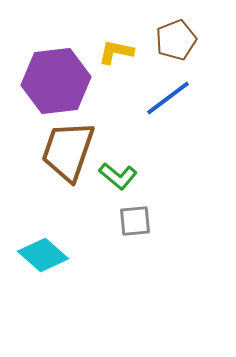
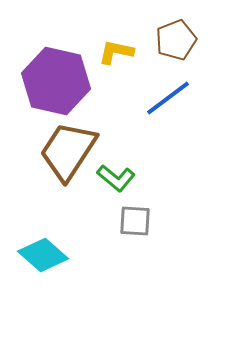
purple hexagon: rotated 20 degrees clockwise
brown trapezoid: rotated 14 degrees clockwise
green L-shape: moved 2 px left, 2 px down
gray square: rotated 8 degrees clockwise
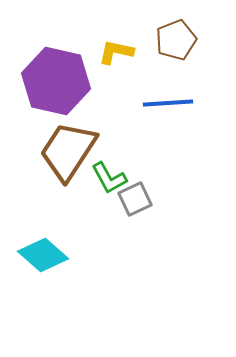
blue line: moved 5 px down; rotated 33 degrees clockwise
green L-shape: moved 7 px left; rotated 21 degrees clockwise
gray square: moved 22 px up; rotated 28 degrees counterclockwise
